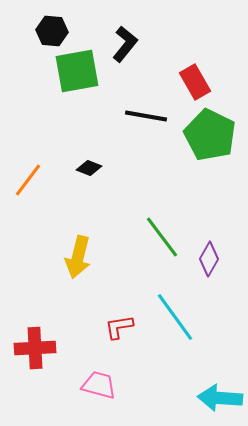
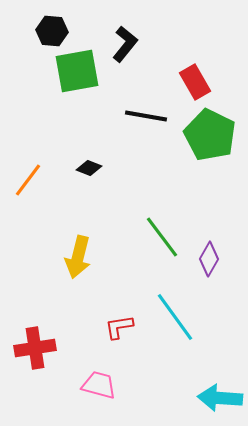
red cross: rotated 6 degrees counterclockwise
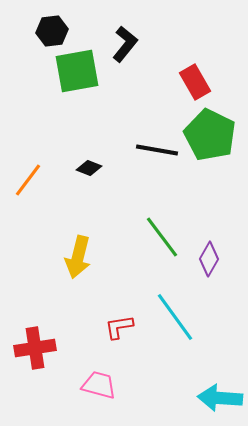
black hexagon: rotated 12 degrees counterclockwise
black line: moved 11 px right, 34 px down
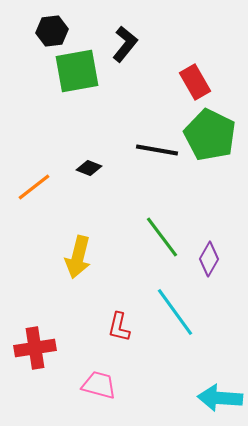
orange line: moved 6 px right, 7 px down; rotated 15 degrees clockwise
cyan line: moved 5 px up
red L-shape: rotated 68 degrees counterclockwise
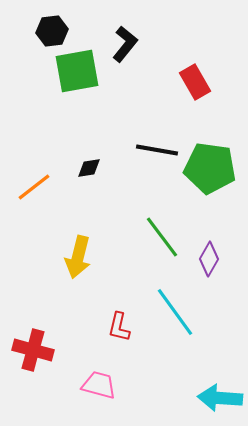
green pentagon: moved 33 px down; rotated 18 degrees counterclockwise
black diamond: rotated 30 degrees counterclockwise
red cross: moved 2 px left, 2 px down; rotated 24 degrees clockwise
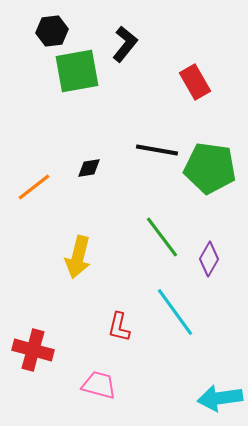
cyan arrow: rotated 12 degrees counterclockwise
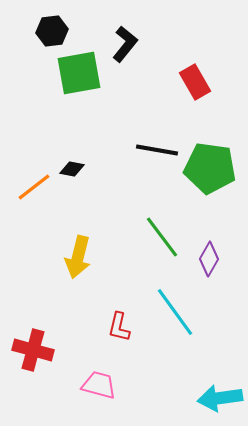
green square: moved 2 px right, 2 px down
black diamond: moved 17 px left, 1 px down; rotated 20 degrees clockwise
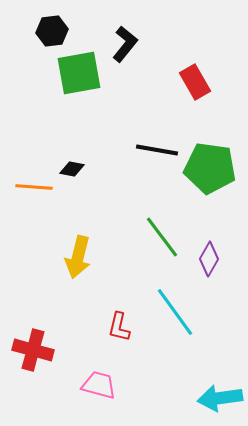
orange line: rotated 42 degrees clockwise
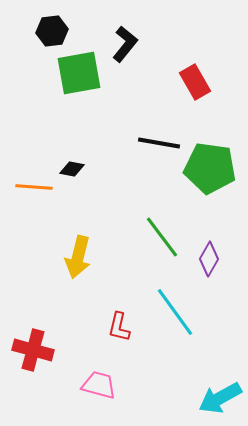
black line: moved 2 px right, 7 px up
cyan arrow: rotated 21 degrees counterclockwise
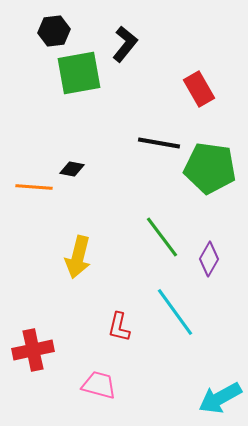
black hexagon: moved 2 px right
red rectangle: moved 4 px right, 7 px down
red cross: rotated 27 degrees counterclockwise
